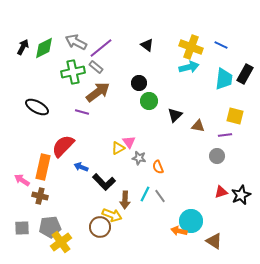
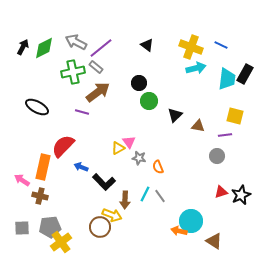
cyan arrow at (189, 67): moved 7 px right, 1 px down
cyan trapezoid at (224, 79): moved 3 px right
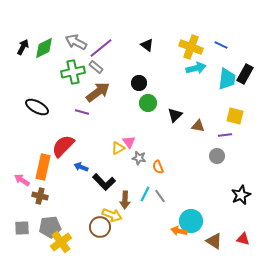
green circle at (149, 101): moved 1 px left, 2 px down
red triangle at (221, 192): moved 22 px right, 47 px down; rotated 32 degrees clockwise
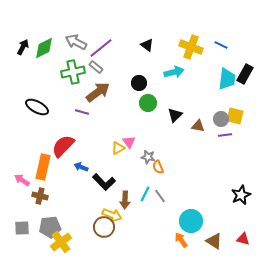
cyan arrow at (196, 68): moved 22 px left, 4 px down
gray circle at (217, 156): moved 4 px right, 37 px up
gray star at (139, 158): moved 9 px right, 1 px up
brown circle at (100, 227): moved 4 px right
orange arrow at (179, 231): moved 2 px right, 9 px down; rotated 42 degrees clockwise
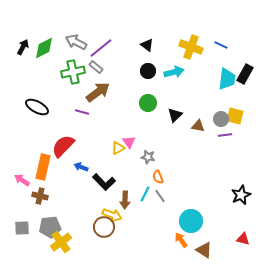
black circle at (139, 83): moved 9 px right, 12 px up
orange semicircle at (158, 167): moved 10 px down
brown triangle at (214, 241): moved 10 px left, 9 px down
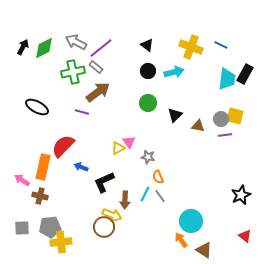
black L-shape at (104, 182): rotated 110 degrees clockwise
red triangle at (243, 239): moved 2 px right, 3 px up; rotated 24 degrees clockwise
yellow cross at (61, 242): rotated 30 degrees clockwise
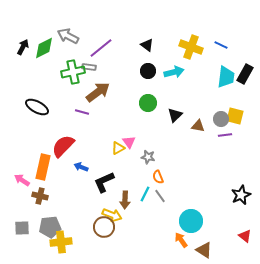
gray arrow at (76, 42): moved 8 px left, 6 px up
gray rectangle at (96, 67): moved 7 px left; rotated 32 degrees counterclockwise
cyan trapezoid at (227, 79): moved 1 px left, 2 px up
